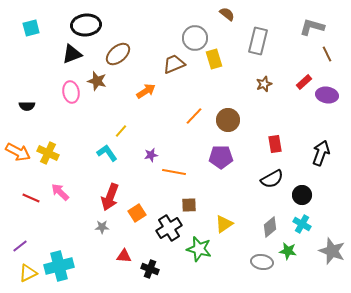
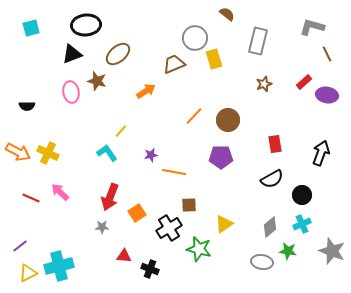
cyan cross at (302, 224): rotated 36 degrees clockwise
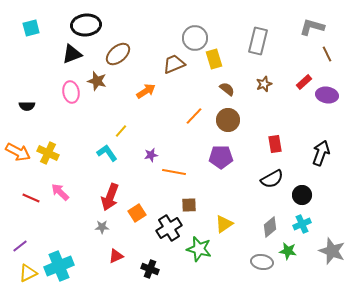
brown semicircle at (227, 14): moved 75 px down
red triangle at (124, 256): moved 8 px left; rotated 28 degrees counterclockwise
cyan cross at (59, 266): rotated 8 degrees counterclockwise
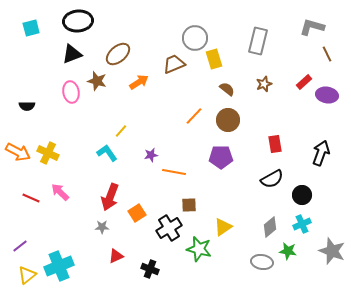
black ellipse at (86, 25): moved 8 px left, 4 px up
orange arrow at (146, 91): moved 7 px left, 9 px up
yellow triangle at (224, 224): moved 1 px left, 3 px down
yellow triangle at (28, 273): moved 1 px left, 2 px down; rotated 12 degrees counterclockwise
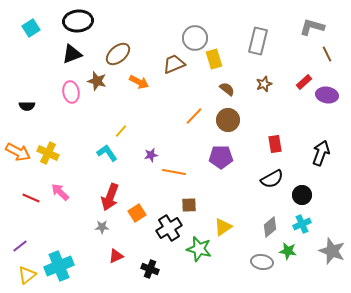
cyan square at (31, 28): rotated 18 degrees counterclockwise
orange arrow at (139, 82): rotated 60 degrees clockwise
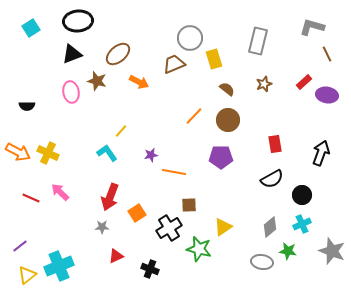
gray circle at (195, 38): moved 5 px left
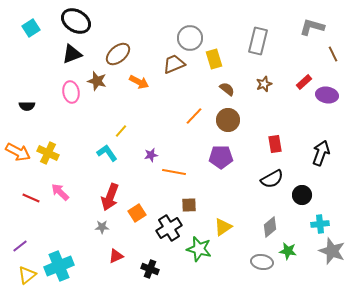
black ellipse at (78, 21): moved 2 px left; rotated 36 degrees clockwise
brown line at (327, 54): moved 6 px right
cyan cross at (302, 224): moved 18 px right; rotated 18 degrees clockwise
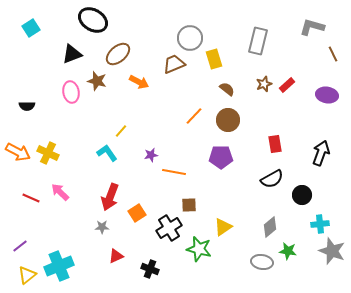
black ellipse at (76, 21): moved 17 px right, 1 px up
red rectangle at (304, 82): moved 17 px left, 3 px down
